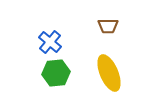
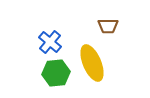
yellow ellipse: moved 17 px left, 10 px up
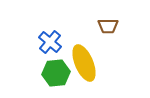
yellow ellipse: moved 8 px left
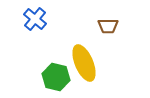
blue cross: moved 15 px left, 23 px up
green hexagon: moved 4 px down; rotated 20 degrees clockwise
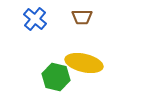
brown trapezoid: moved 26 px left, 9 px up
yellow ellipse: rotated 54 degrees counterclockwise
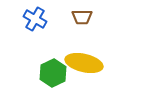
blue cross: rotated 10 degrees counterclockwise
green hexagon: moved 3 px left, 4 px up; rotated 20 degrees clockwise
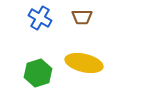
blue cross: moved 5 px right, 1 px up
green hexagon: moved 15 px left; rotated 8 degrees clockwise
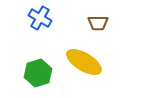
brown trapezoid: moved 16 px right, 6 px down
yellow ellipse: moved 1 px up; rotated 18 degrees clockwise
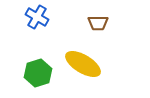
blue cross: moved 3 px left, 1 px up
yellow ellipse: moved 1 px left, 2 px down
